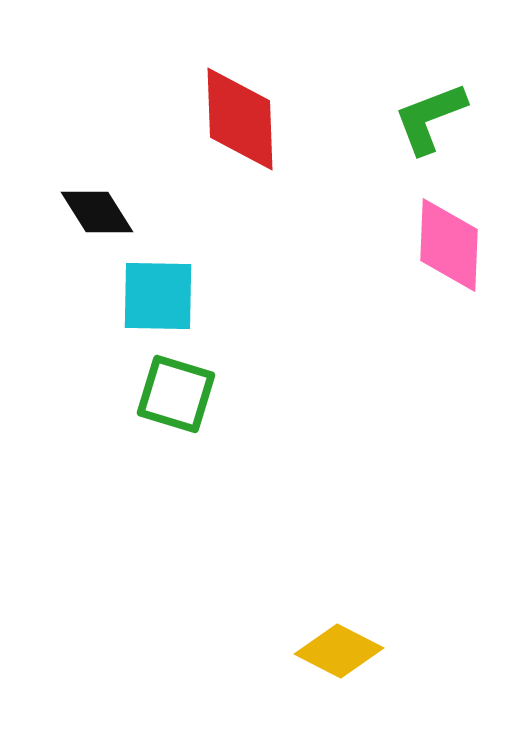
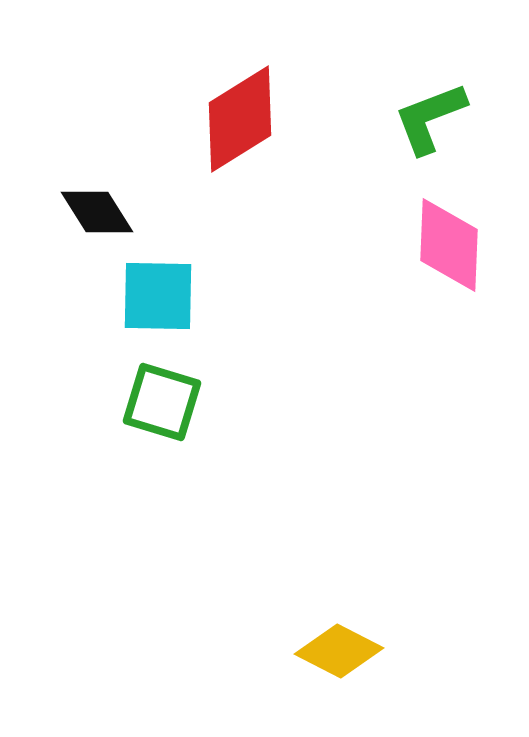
red diamond: rotated 60 degrees clockwise
green square: moved 14 px left, 8 px down
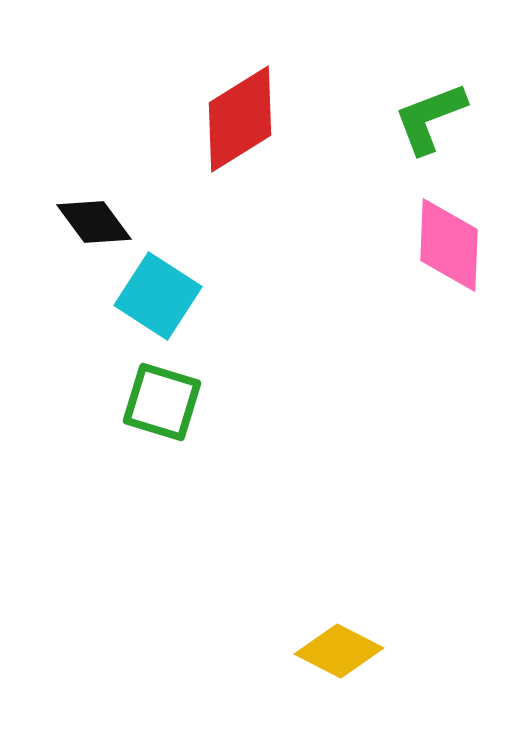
black diamond: moved 3 px left, 10 px down; rotated 4 degrees counterclockwise
cyan square: rotated 32 degrees clockwise
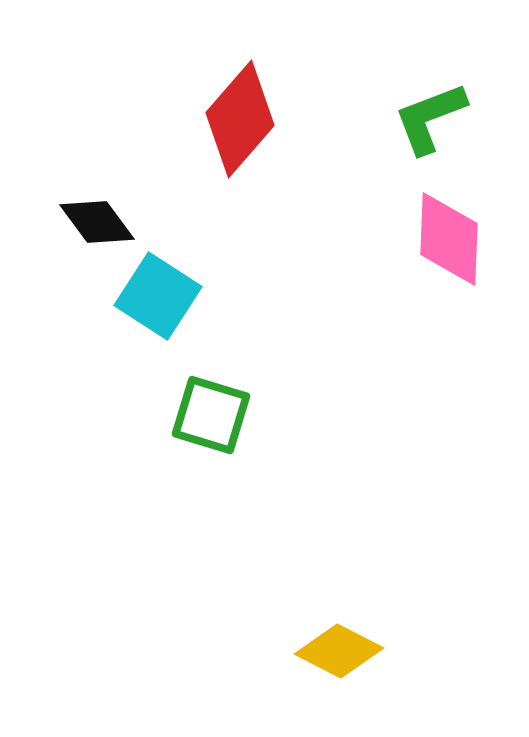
red diamond: rotated 17 degrees counterclockwise
black diamond: moved 3 px right
pink diamond: moved 6 px up
green square: moved 49 px right, 13 px down
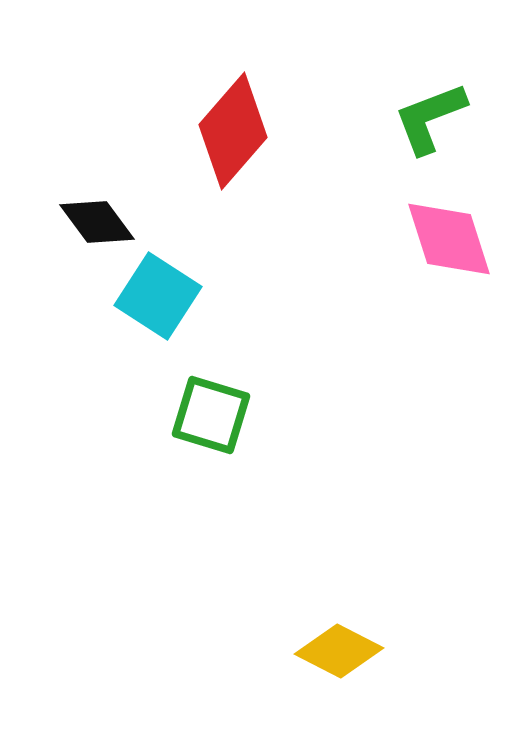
red diamond: moved 7 px left, 12 px down
pink diamond: rotated 20 degrees counterclockwise
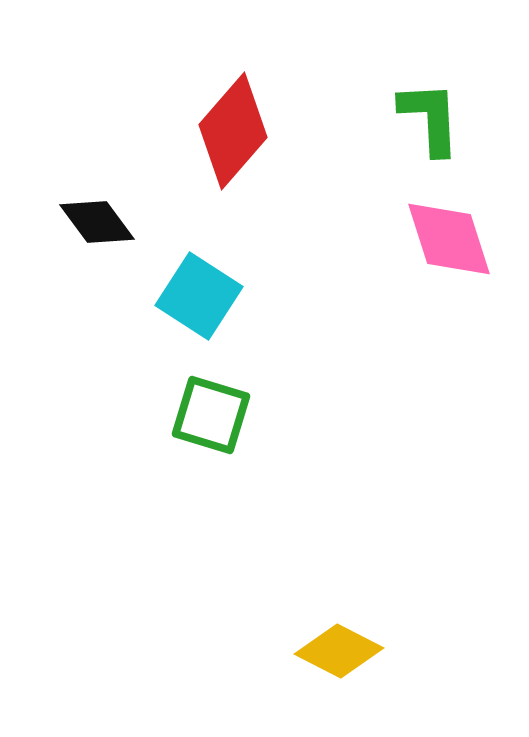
green L-shape: rotated 108 degrees clockwise
cyan square: moved 41 px right
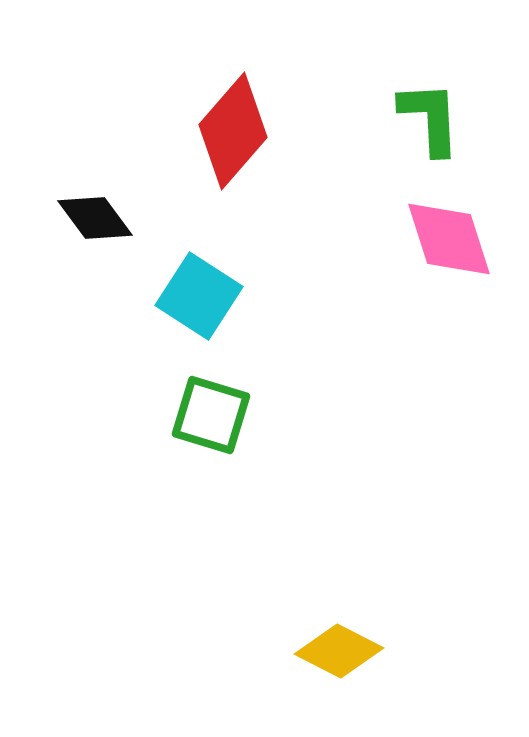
black diamond: moved 2 px left, 4 px up
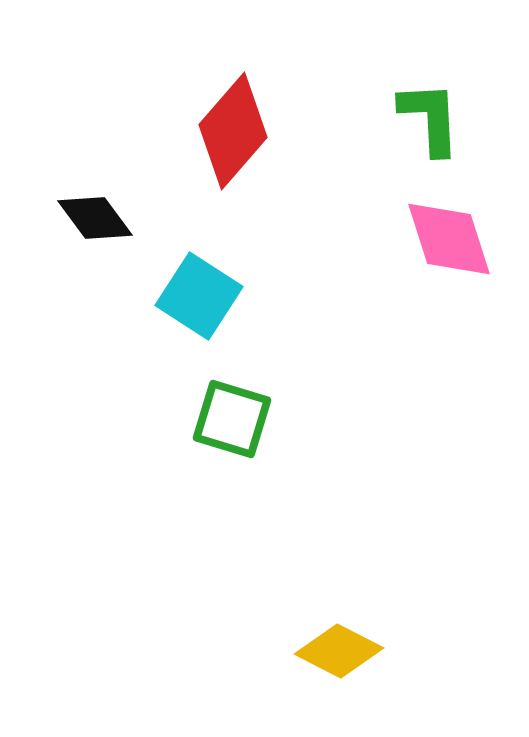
green square: moved 21 px right, 4 px down
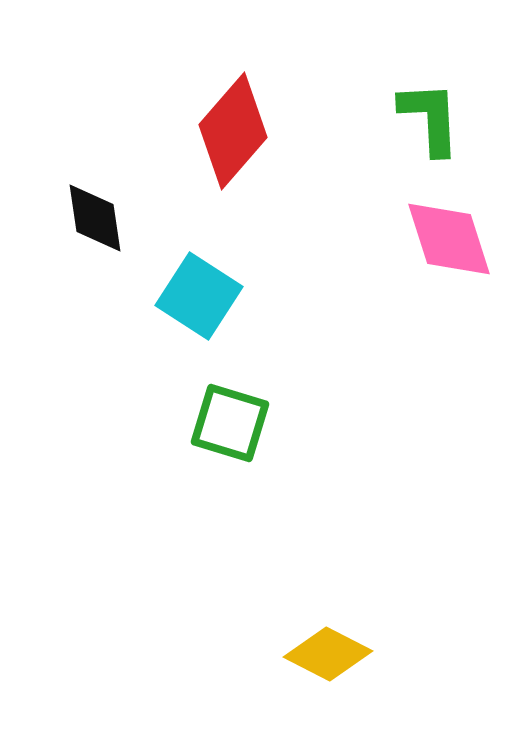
black diamond: rotated 28 degrees clockwise
green square: moved 2 px left, 4 px down
yellow diamond: moved 11 px left, 3 px down
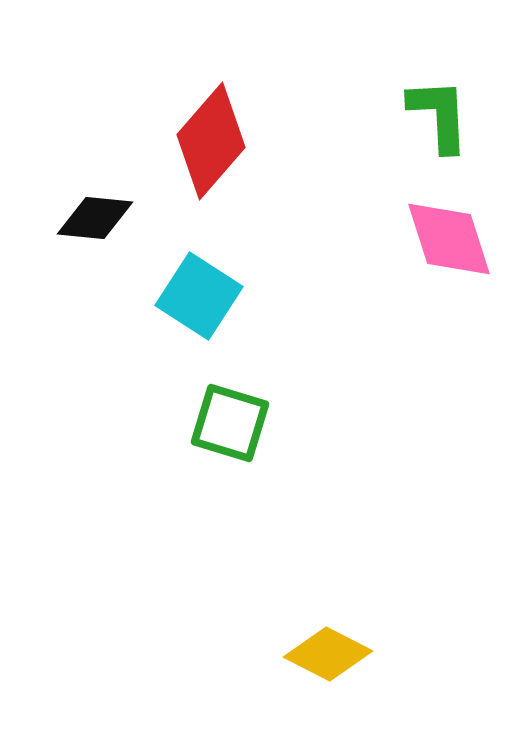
green L-shape: moved 9 px right, 3 px up
red diamond: moved 22 px left, 10 px down
black diamond: rotated 76 degrees counterclockwise
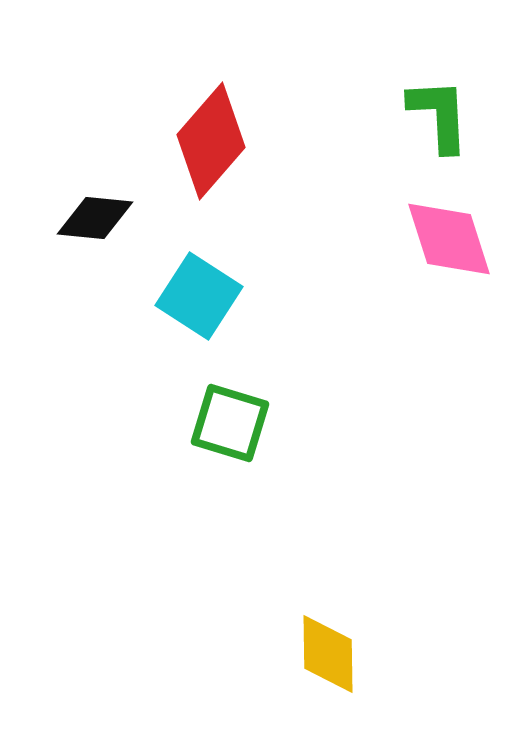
yellow diamond: rotated 62 degrees clockwise
